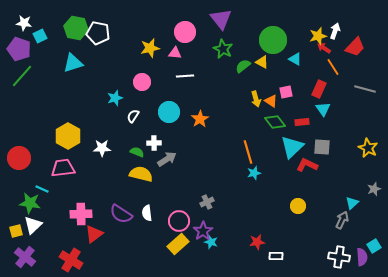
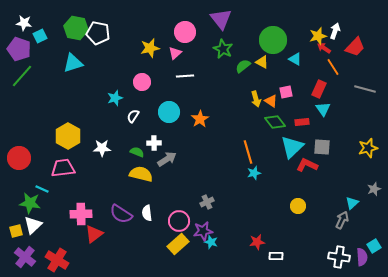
pink triangle at (175, 53): rotated 48 degrees counterclockwise
yellow star at (368, 148): rotated 30 degrees clockwise
purple star at (203, 231): rotated 24 degrees clockwise
red cross at (71, 260): moved 14 px left
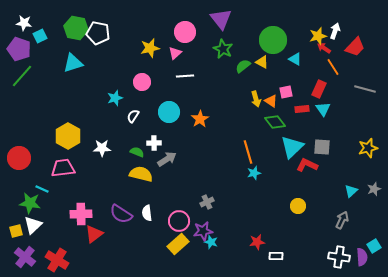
red rectangle at (302, 122): moved 13 px up
cyan triangle at (352, 203): moved 1 px left, 12 px up
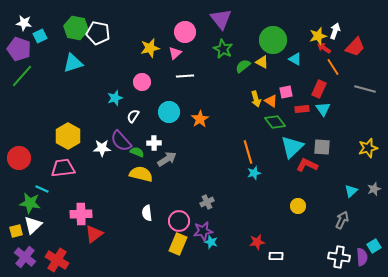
purple semicircle at (121, 214): moved 73 px up; rotated 15 degrees clockwise
yellow rectangle at (178, 244): rotated 25 degrees counterclockwise
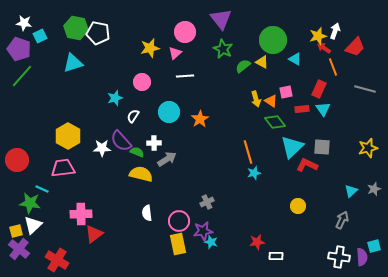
orange line at (333, 67): rotated 12 degrees clockwise
red circle at (19, 158): moved 2 px left, 2 px down
yellow rectangle at (178, 244): rotated 35 degrees counterclockwise
cyan square at (374, 246): rotated 16 degrees clockwise
purple cross at (25, 257): moved 6 px left, 8 px up
